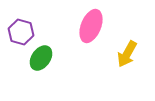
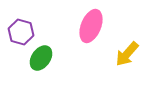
yellow arrow: rotated 12 degrees clockwise
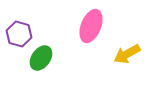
purple hexagon: moved 2 px left, 2 px down
yellow arrow: rotated 20 degrees clockwise
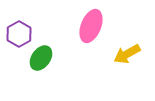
purple hexagon: rotated 15 degrees clockwise
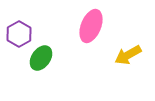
yellow arrow: moved 1 px right, 1 px down
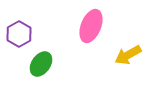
green ellipse: moved 6 px down
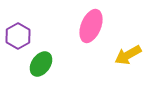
purple hexagon: moved 1 px left, 2 px down
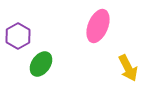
pink ellipse: moved 7 px right
yellow arrow: moved 13 px down; rotated 88 degrees counterclockwise
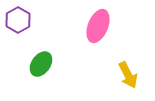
purple hexagon: moved 16 px up
yellow arrow: moved 7 px down
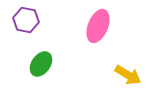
purple hexagon: moved 8 px right; rotated 20 degrees counterclockwise
yellow arrow: rotated 32 degrees counterclockwise
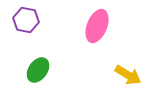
pink ellipse: moved 1 px left
green ellipse: moved 3 px left, 6 px down
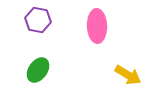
purple hexagon: moved 12 px right
pink ellipse: rotated 24 degrees counterclockwise
